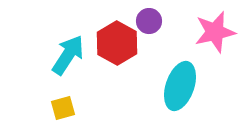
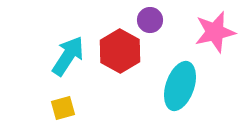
purple circle: moved 1 px right, 1 px up
red hexagon: moved 3 px right, 8 px down
cyan arrow: moved 1 px down
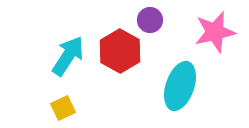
yellow square: rotated 10 degrees counterclockwise
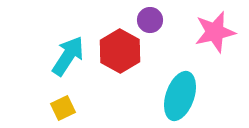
cyan ellipse: moved 10 px down
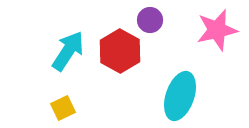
pink star: moved 2 px right, 2 px up
cyan arrow: moved 5 px up
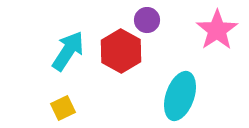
purple circle: moved 3 px left
pink star: rotated 21 degrees counterclockwise
red hexagon: moved 1 px right
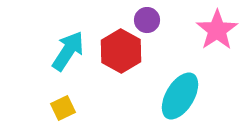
cyan ellipse: rotated 12 degrees clockwise
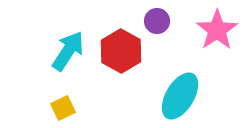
purple circle: moved 10 px right, 1 px down
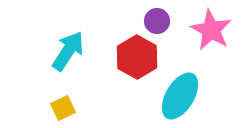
pink star: moved 6 px left; rotated 9 degrees counterclockwise
red hexagon: moved 16 px right, 6 px down
